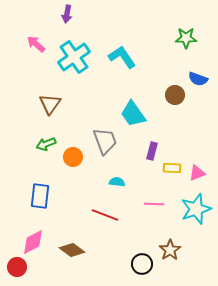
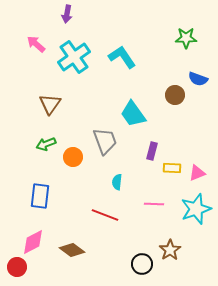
cyan semicircle: rotated 91 degrees counterclockwise
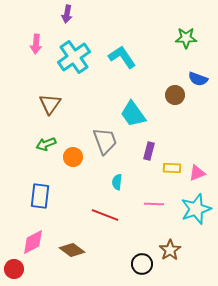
pink arrow: rotated 126 degrees counterclockwise
purple rectangle: moved 3 px left
red circle: moved 3 px left, 2 px down
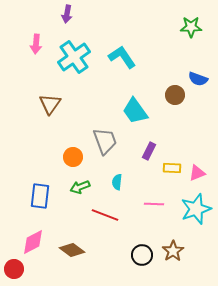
green star: moved 5 px right, 11 px up
cyan trapezoid: moved 2 px right, 3 px up
green arrow: moved 34 px right, 43 px down
purple rectangle: rotated 12 degrees clockwise
brown star: moved 3 px right, 1 px down
black circle: moved 9 px up
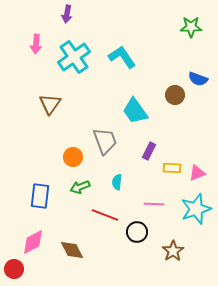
brown diamond: rotated 25 degrees clockwise
black circle: moved 5 px left, 23 px up
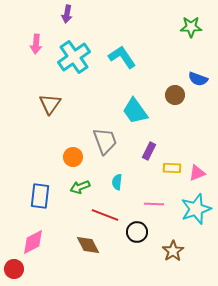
brown diamond: moved 16 px right, 5 px up
